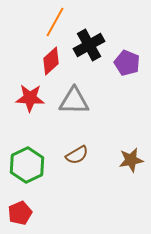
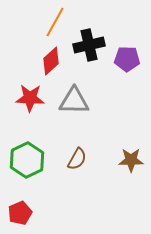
black cross: rotated 16 degrees clockwise
purple pentagon: moved 4 px up; rotated 20 degrees counterclockwise
brown semicircle: moved 4 px down; rotated 30 degrees counterclockwise
brown star: rotated 10 degrees clockwise
green hexagon: moved 5 px up
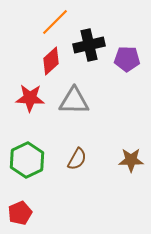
orange line: rotated 16 degrees clockwise
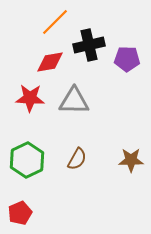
red diamond: moved 1 px left, 1 px down; rotated 32 degrees clockwise
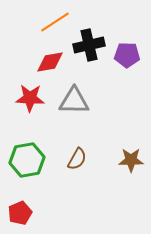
orange line: rotated 12 degrees clockwise
purple pentagon: moved 4 px up
green hexagon: rotated 16 degrees clockwise
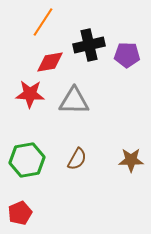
orange line: moved 12 px left; rotated 24 degrees counterclockwise
red star: moved 4 px up
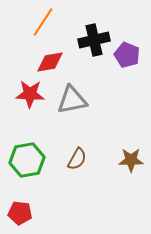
black cross: moved 5 px right, 5 px up
purple pentagon: rotated 20 degrees clockwise
gray triangle: moved 2 px left, 1 px up; rotated 12 degrees counterclockwise
red pentagon: rotated 30 degrees clockwise
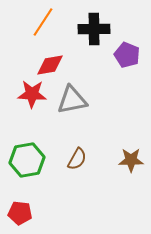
black cross: moved 11 px up; rotated 12 degrees clockwise
red diamond: moved 3 px down
red star: moved 2 px right
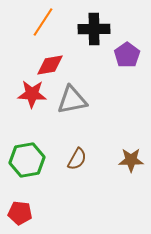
purple pentagon: rotated 15 degrees clockwise
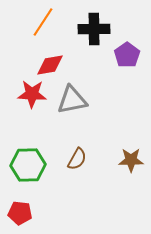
green hexagon: moved 1 px right, 5 px down; rotated 8 degrees clockwise
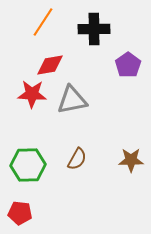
purple pentagon: moved 1 px right, 10 px down
